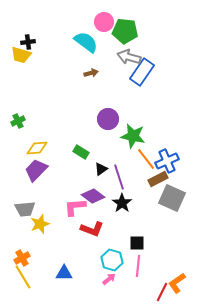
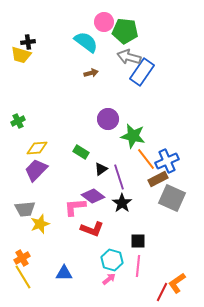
black square: moved 1 px right, 2 px up
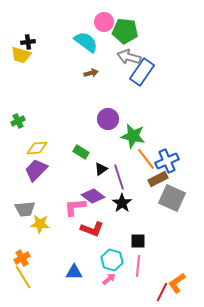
yellow star: rotated 24 degrees clockwise
blue triangle: moved 10 px right, 1 px up
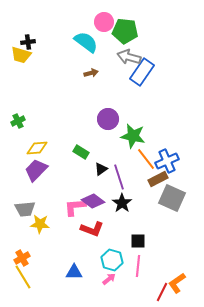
purple diamond: moved 5 px down
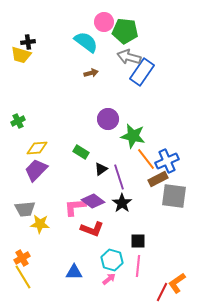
gray square: moved 2 px right, 2 px up; rotated 16 degrees counterclockwise
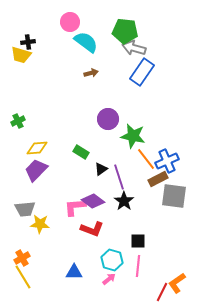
pink circle: moved 34 px left
gray arrow: moved 5 px right, 9 px up
black star: moved 2 px right, 2 px up
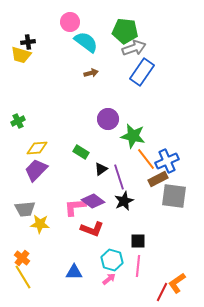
gray arrow: rotated 145 degrees clockwise
black star: rotated 12 degrees clockwise
orange cross: rotated 21 degrees counterclockwise
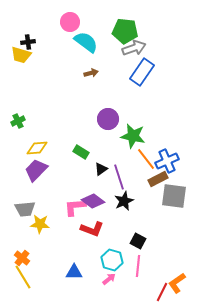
black square: rotated 28 degrees clockwise
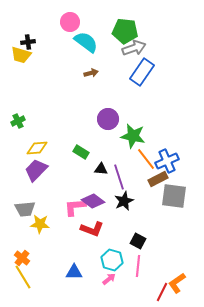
black triangle: rotated 40 degrees clockwise
